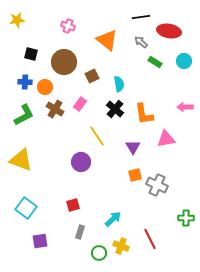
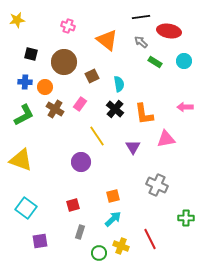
orange square: moved 22 px left, 21 px down
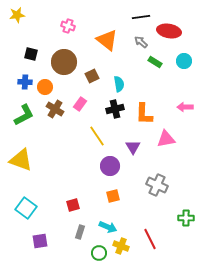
yellow star: moved 5 px up
black cross: rotated 36 degrees clockwise
orange L-shape: rotated 10 degrees clockwise
purple circle: moved 29 px right, 4 px down
cyan arrow: moved 5 px left, 8 px down; rotated 66 degrees clockwise
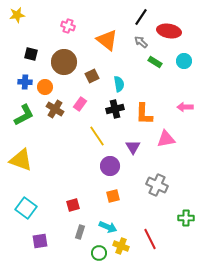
black line: rotated 48 degrees counterclockwise
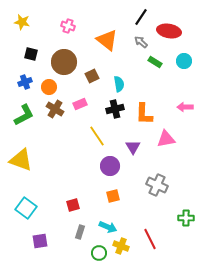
yellow star: moved 5 px right, 7 px down; rotated 21 degrees clockwise
blue cross: rotated 24 degrees counterclockwise
orange circle: moved 4 px right
pink rectangle: rotated 32 degrees clockwise
